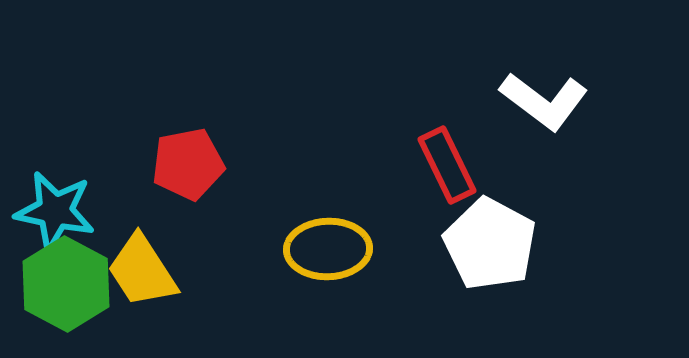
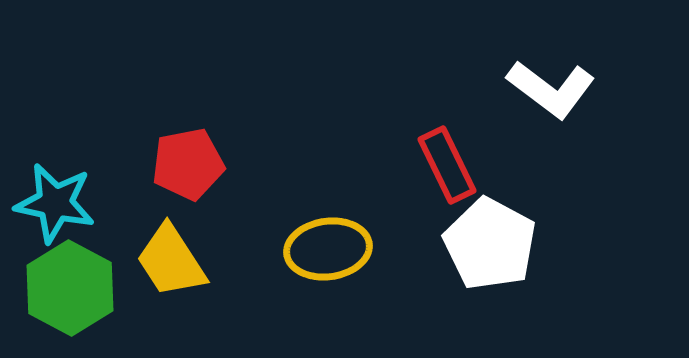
white L-shape: moved 7 px right, 12 px up
cyan star: moved 8 px up
yellow ellipse: rotated 6 degrees counterclockwise
yellow trapezoid: moved 29 px right, 10 px up
green hexagon: moved 4 px right, 4 px down
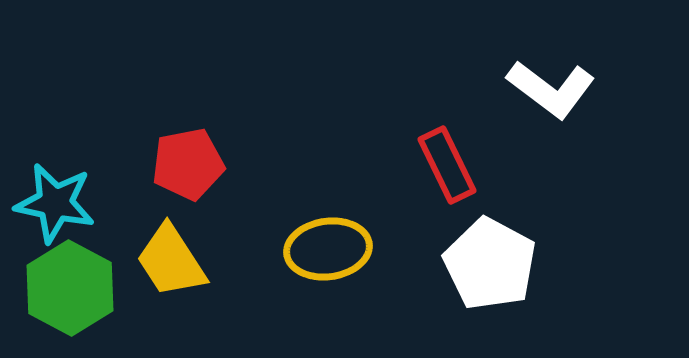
white pentagon: moved 20 px down
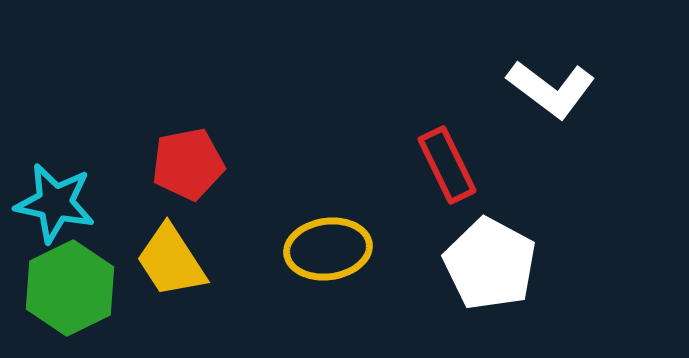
green hexagon: rotated 6 degrees clockwise
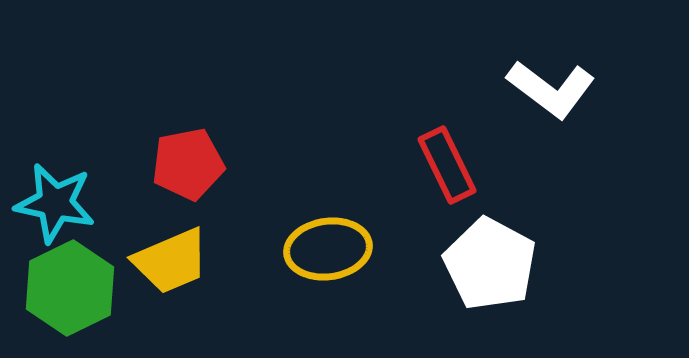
yellow trapezoid: rotated 80 degrees counterclockwise
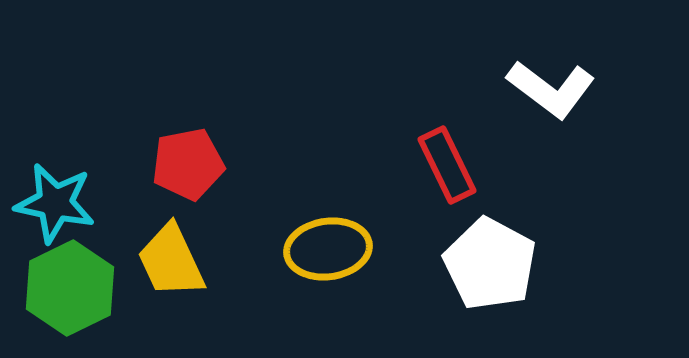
yellow trapezoid: rotated 88 degrees clockwise
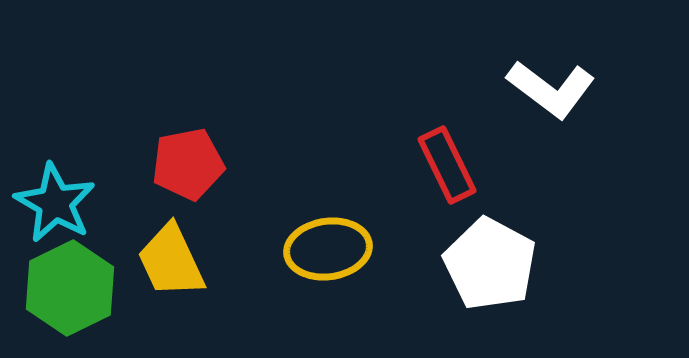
cyan star: rotated 18 degrees clockwise
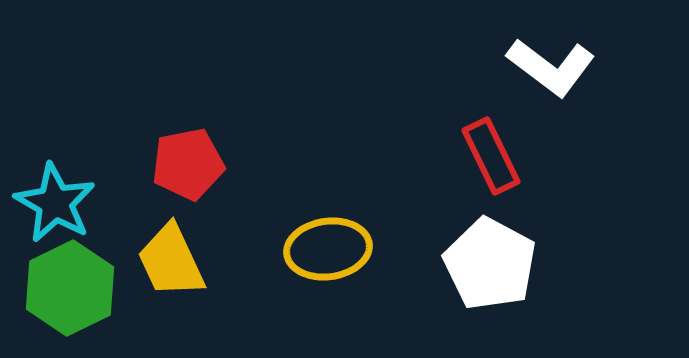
white L-shape: moved 22 px up
red rectangle: moved 44 px right, 9 px up
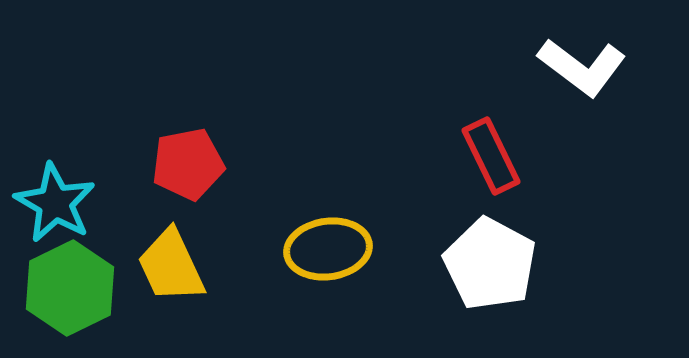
white L-shape: moved 31 px right
yellow trapezoid: moved 5 px down
